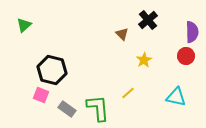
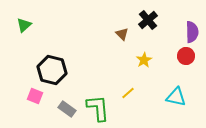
pink square: moved 6 px left, 1 px down
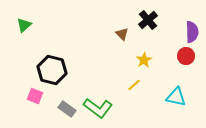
yellow line: moved 6 px right, 8 px up
green L-shape: rotated 132 degrees clockwise
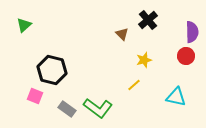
yellow star: rotated 14 degrees clockwise
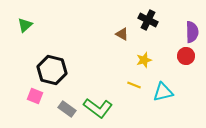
black cross: rotated 24 degrees counterclockwise
green triangle: moved 1 px right
brown triangle: rotated 16 degrees counterclockwise
yellow line: rotated 64 degrees clockwise
cyan triangle: moved 13 px left, 5 px up; rotated 25 degrees counterclockwise
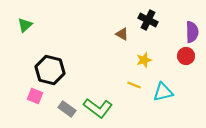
black hexagon: moved 2 px left
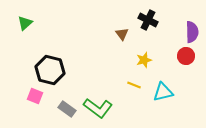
green triangle: moved 2 px up
brown triangle: rotated 24 degrees clockwise
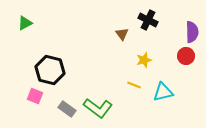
green triangle: rotated 14 degrees clockwise
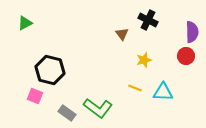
yellow line: moved 1 px right, 3 px down
cyan triangle: rotated 15 degrees clockwise
gray rectangle: moved 4 px down
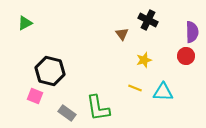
black hexagon: moved 1 px down
green L-shape: rotated 44 degrees clockwise
